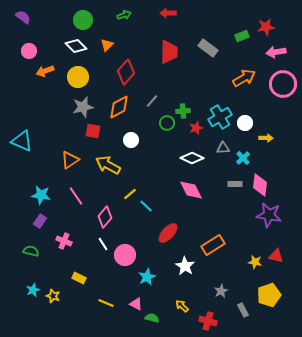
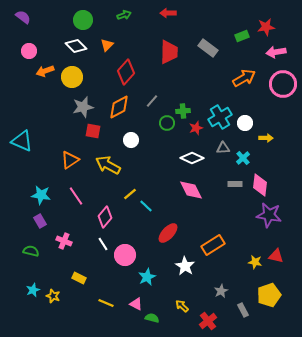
yellow circle at (78, 77): moved 6 px left
purple rectangle at (40, 221): rotated 64 degrees counterclockwise
red cross at (208, 321): rotated 36 degrees clockwise
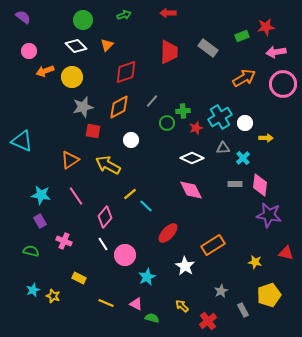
red diamond at (126, 72): rotated 30 degrees clockwise
red triangle at (276, 256): moved 10 px right, 3 px up
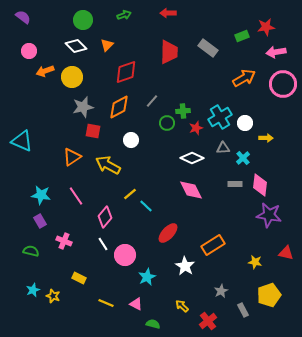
orange triangle at (70, 160): moved 2 px right, 3 px up
green semicircle at (152, 318): moved 1 px right, 6 px down
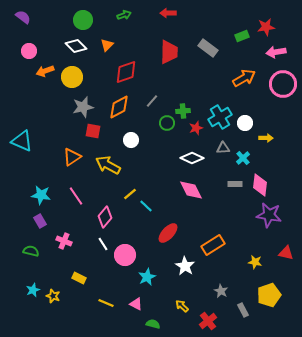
gray star at (221, 291): rotated 16 degrees counterclockwise
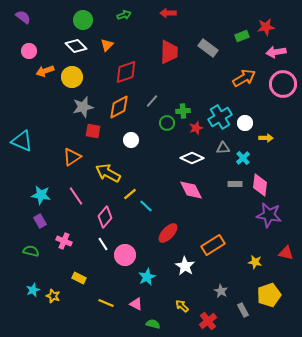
yellow arrow at (108, 165): moved 8 px down
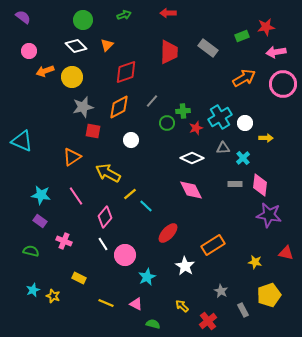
purple rectangle at (40, 221): rotated 24 degrees counterclockwise
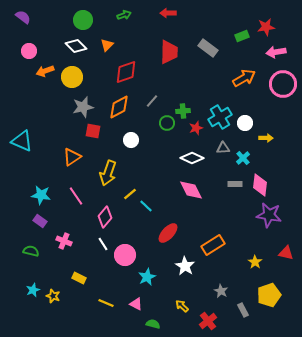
yellow arrow at (108, 173): rotated 100 degrees counterclockwise
yellow star at (255, 262): rotated 24 degrees clockwise
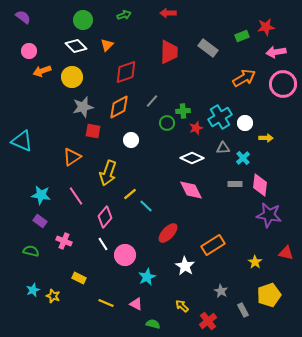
orange arrow at (45, 71): moved 3 px left
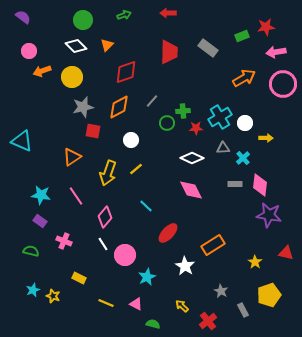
red star at (196, 128): rotated 16 degrees clockwise
yellow line at (130, 194): moved 6 px right, 25 px up
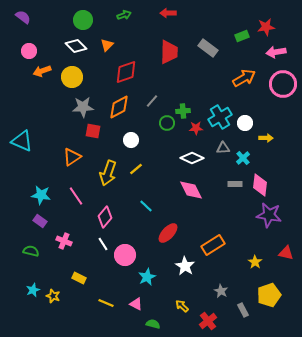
gray star at (83, 107): rotated 10 degrees clockwise
